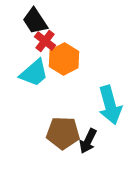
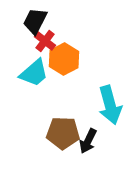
black trapezoid: rotated 60 degrees clockwise
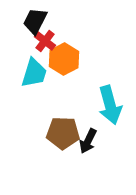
cyan trapezoid: rotated 32 degrees counterclockwise
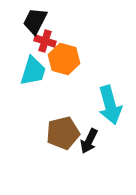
red cross: rotated 20 degrees counterclockwise
orange hexagon: rotated 16 degrees counterclockwise
cyan trapezoid: moved 1 px left, 2 px up
brown pentagon: rotated 16 degrees counterclockwise
black arrow: moved 1 px right
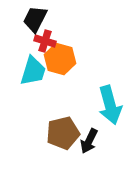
black trapezoid: moved 2 px up
orange hexagon: moved 4 px left
